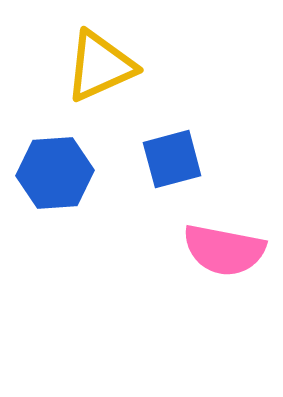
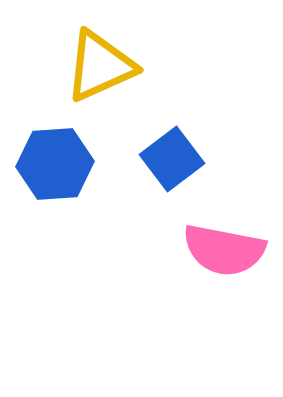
blue square: rotated 22 degrees counterclockwise
blue hexagon: moved 9 px up
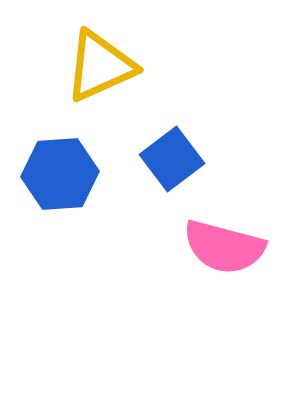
blue hexagon: moved 5 px right, 10 px down
pink semicircle: moved 3 px up; rotated 4 degrees clockwise
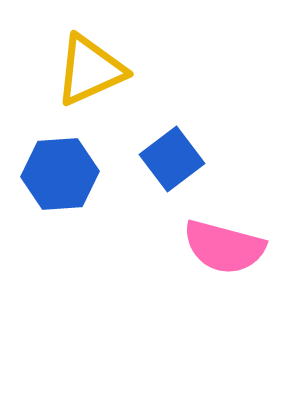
yellow triangle: moved 10 px left, 4 px down
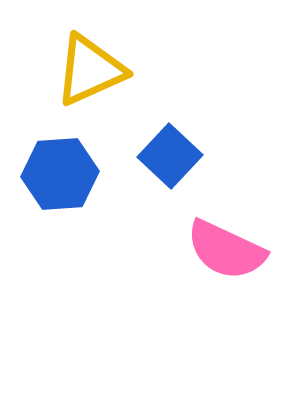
blue square: moved 2 px left, 3 px up; rotated 10 degrees counterclockwise
pink semicircle: moved 2 px right, 3 px down; rotated 10 degrees clockwise
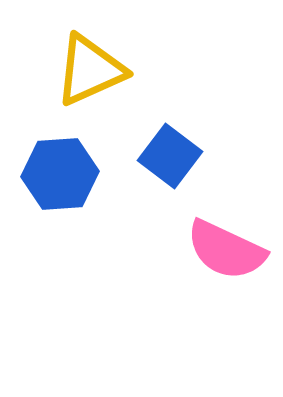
blue square: rotated 6 degrees counterclockwise
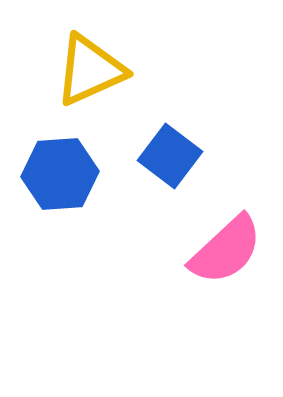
pink semicircle: rotated 68 degrees counterclockwise
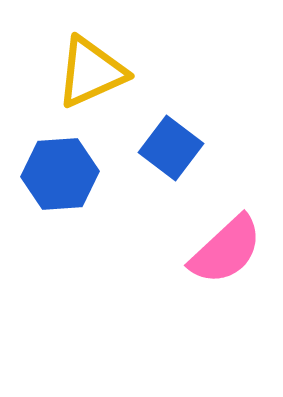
yellow triangle: moved 1 px right, 2 px down
blue square: moved 1 px right, 8 px up
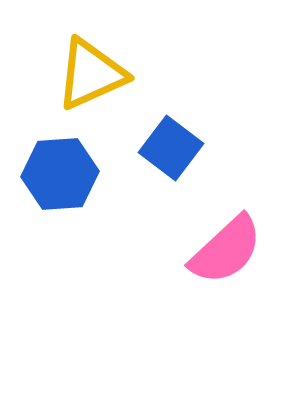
yellow triangle: moved 2 px down
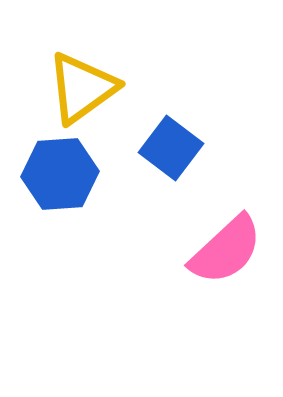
yellow triangle: moved 9 px left, 14 px down; rotated 12 degrees counterclockwise
